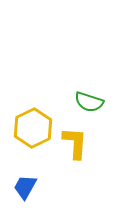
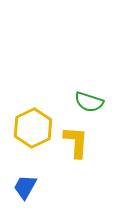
yellow L-shape: moved 1 px right, 1 px up
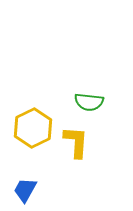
green semicircle: rotated 12 degrees counterclockwise
blue trapezoid: moved 3 px down
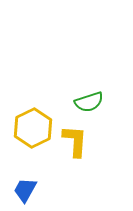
green semicircle: rotated 24 degrees counterclockwise
yellow L-shape: moved 1 px left, 1 px up
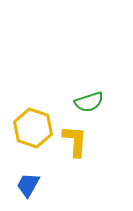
yellow hexagon: rotated 15 degrees counterclockwise
blue trapezoid: moved 3 px right, 5 px up
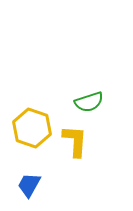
yellow hexagon: moved 1 px left
blue trapezoid: moved 1 px right
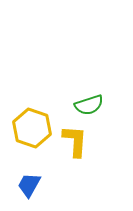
green semicircle: moved 3 px down
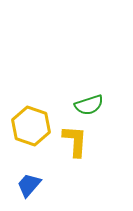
yellow hexagon: moved 1 px left, 2 px up
blue trapezoid: rotated 12 degrees clockwise
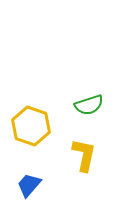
yellow L-shape: moved 9 px right, 14 px down; rotated 8 degrees clockwise
